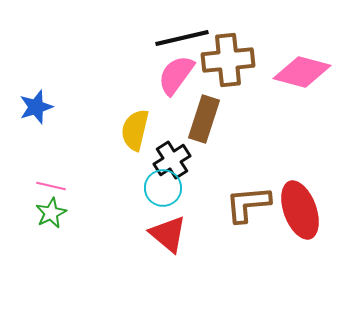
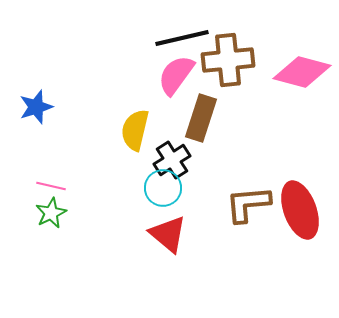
brown rectangle: moved 3 px left, 1 px up
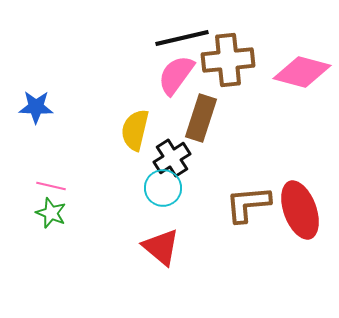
blue star: rotated 20 degrees clockwise
black cross: moved 2 px up
green star: rotated 24 degrees counterclockwise
red triangle: moved 7 px left, 13 px down
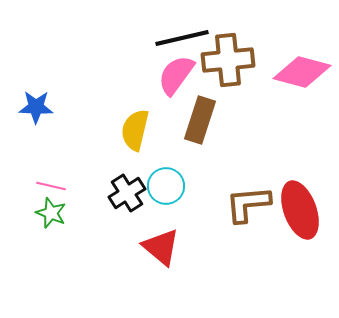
brown rectangle: moved 1 px left, 2 px down
black cross: moved 45 px left, 35 px down
cyan circle: moved 3 px right, 2 px up
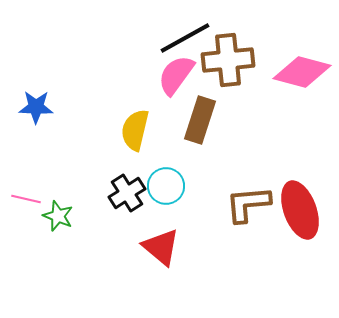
black line: moved 3 px right; rotated 16 degrees counterclockwise
pink line: moved 25 px left, 13 px down
green star: moved 7 px right, 3 px down
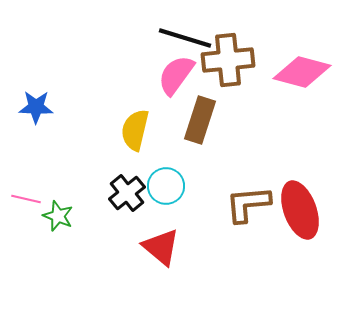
black line: rotated 46 degrees clockwise
black cross: rotated 6 degrees counterclockwise
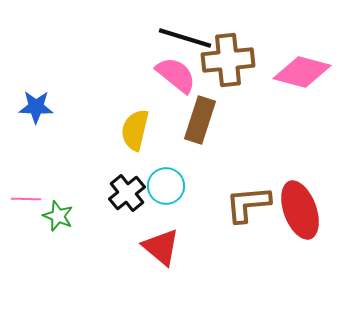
pink semicircle: rotated 93 degrees clockwise
pink line: rotated 12 degrees counterclockwise
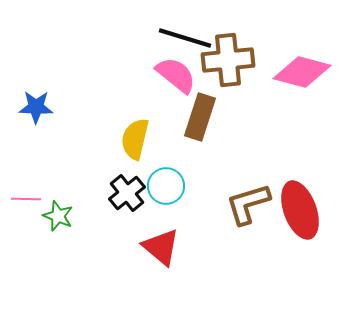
brown rectangle: moved 3 px up
yellow semicircle: moved 9 px down
brown L-shape: rotated 12 degrees counterclockwise
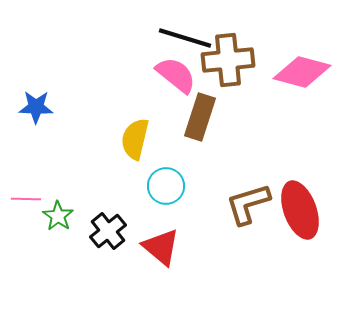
black cross: moved 19 px left, 38 px down
green star: rotated 12 degrees clockwise
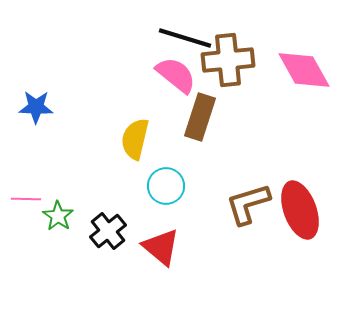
pink diamond: moved 2 px right, 2 px up; rotated 46 degrees clockwise
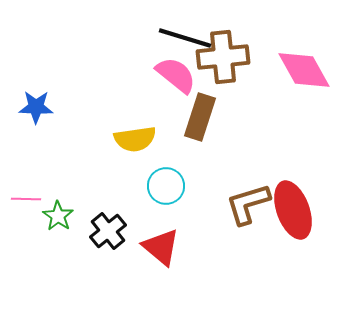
brown cross: moved 5 px left, 3 px up
yellow semicircle: rotated 111 degrees counterclockwise
red ellipse: moved 7 px left
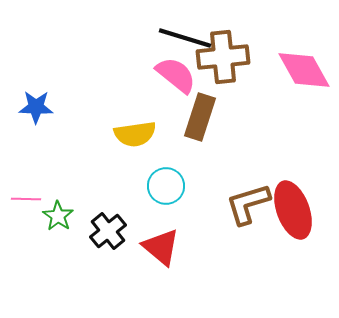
yellow semicircle: moved 5 px up
